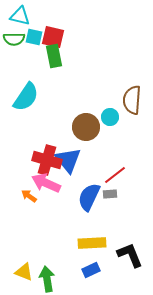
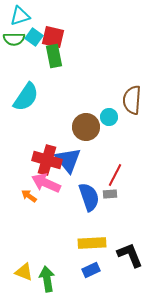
cyan triangle: rotated 30 degrees counterclockwise
cyan square: rotated 24 degrees clockwise
cyan circle: moved 1 px left
red line: rotated 25 degrees counterclockwise
blue semicircle: rotated 136 degrees clockwise
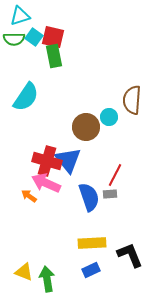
red cross: moved 1 px down
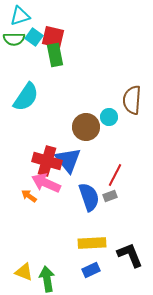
green rectangle: moved 1 px right, 1 px up
gray rectangle: moved 2 px down; rotated 16 degrees counterclockwise
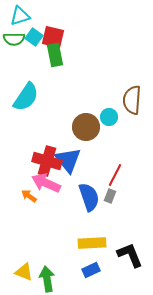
gray rectangle: rotated 48 degrees counterclockwise
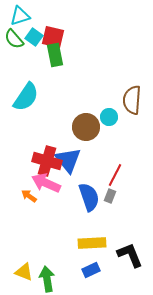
green semicircle: rotated 50 degrees clockwise
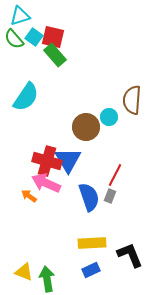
green rectangle: rotated 30 degrees counterclockwise
blue triangle: rotated 8 degrees clockwise
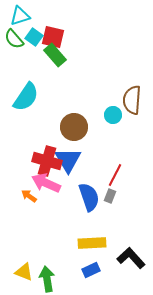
cyan circle: moved 4 px right, 2 px up
brown circle: moved 12 px left
black L-shape: moved 1 px right, 3 px down; rotated 20 degrees counterclockwise
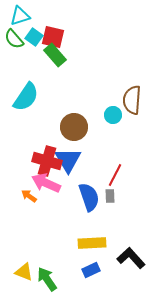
gray rectangle: rotated 24 degrees counterclockwise
green arrow: rotated 25 degrees counterclockwise
